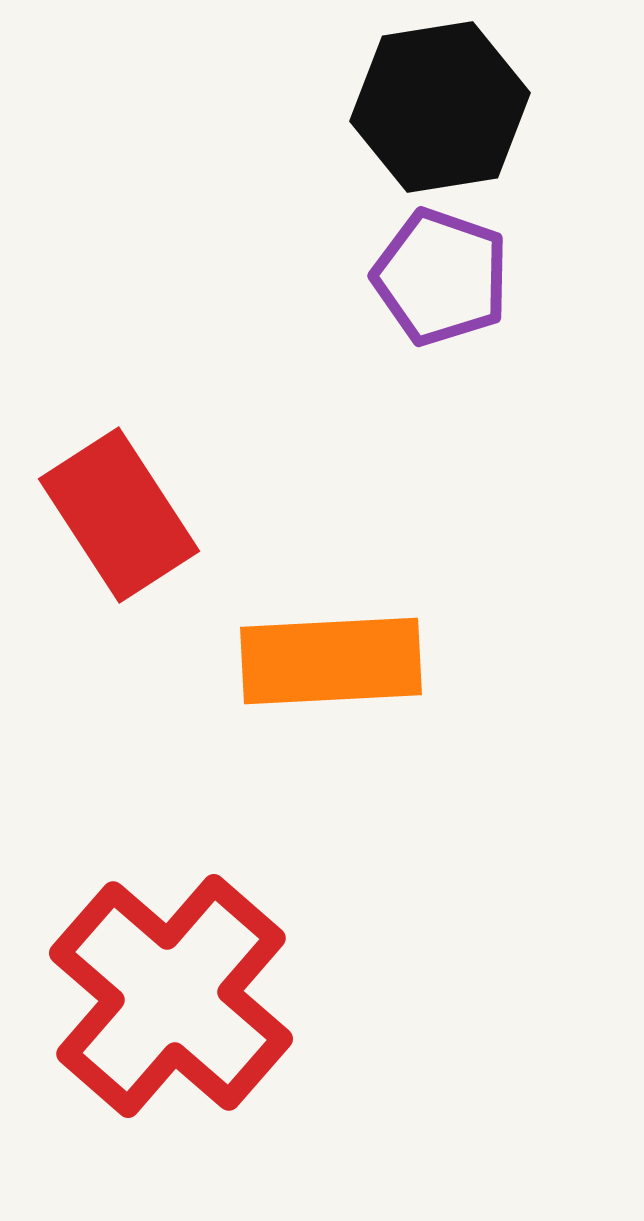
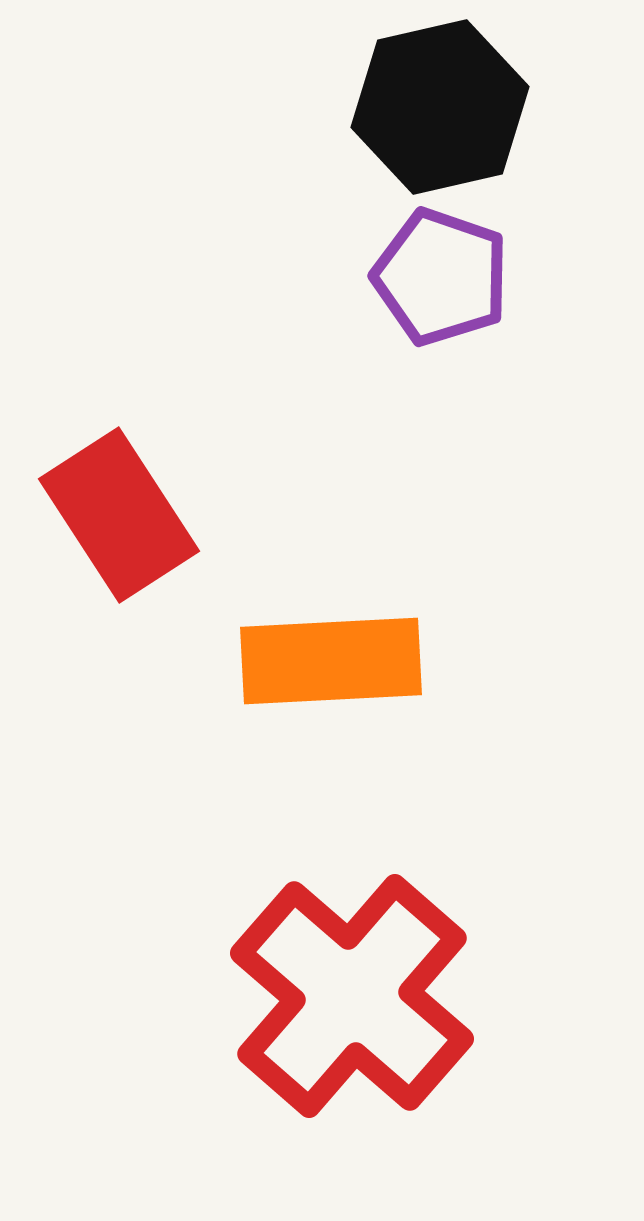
black hexagon: rotated 4 degrees counterclockwise
red cross: moved 181 px right
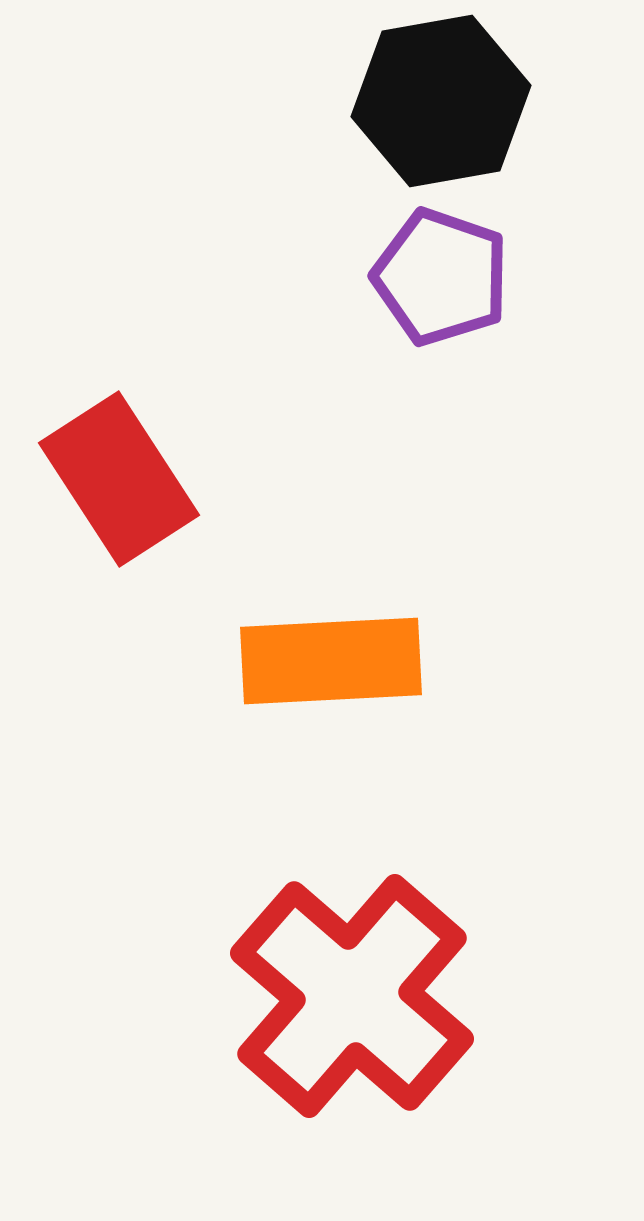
black hexagon: moved 1 px right, 6 px up; rotated 3 degrees clockwise
red rectangle: moved 36 px up
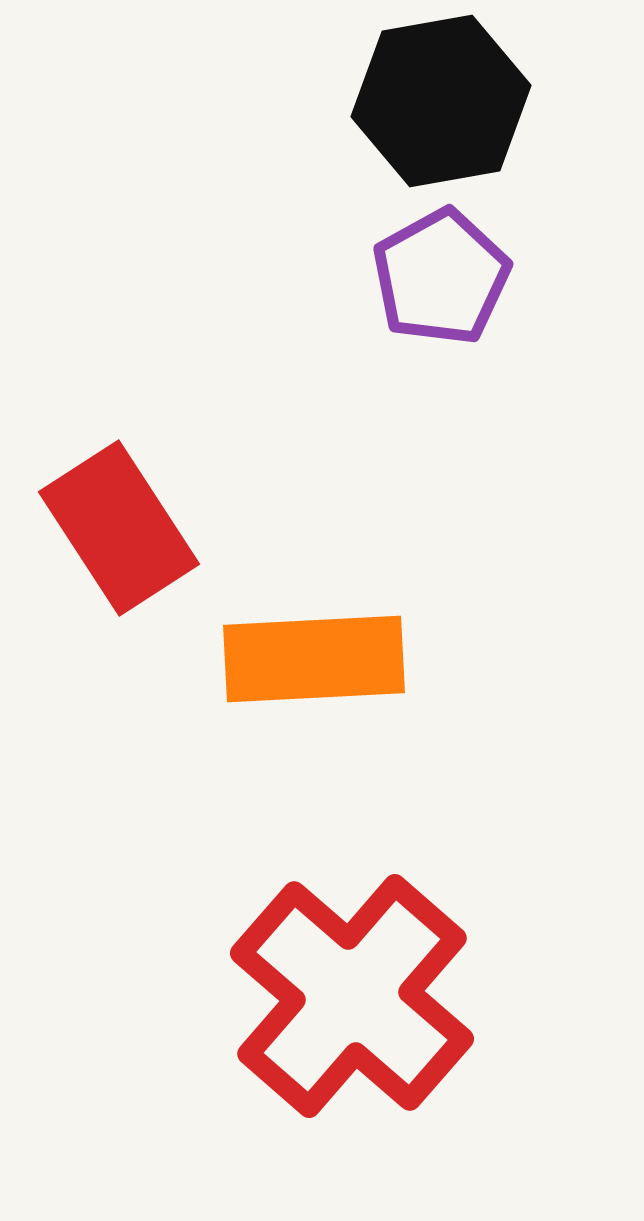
purple pentagon: rotated 24 degrees clockwise
red rectangle: moved 49 px down
orange rectangle: moved 17 px left, 2 px up
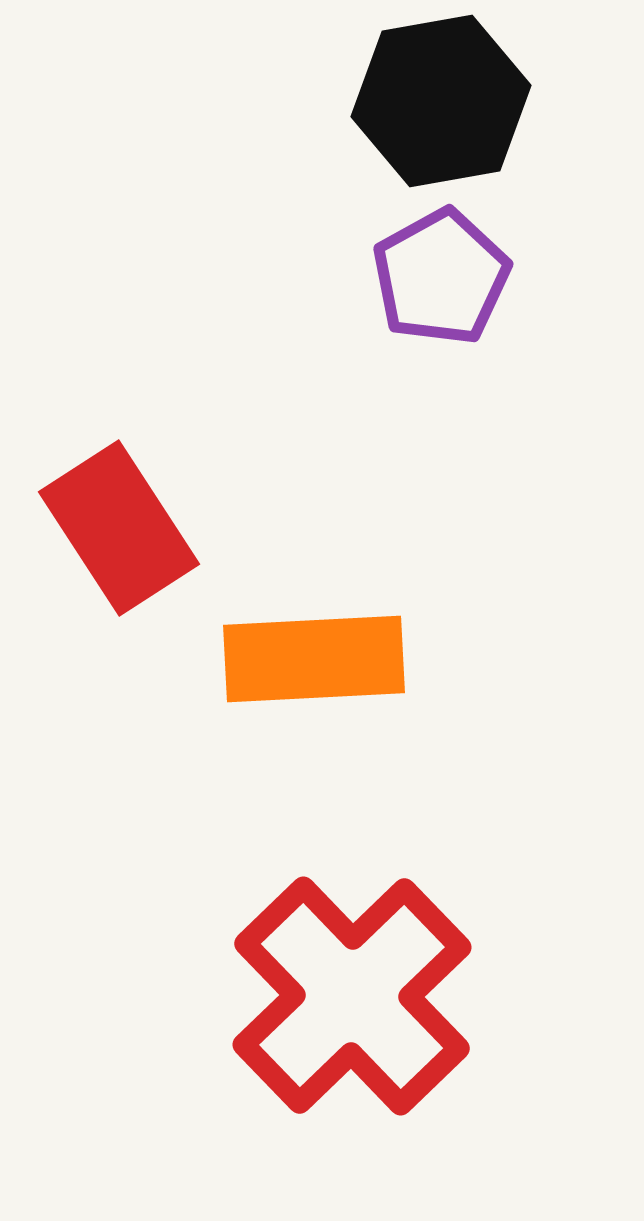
red cross: rotated 5 degrees clockwise
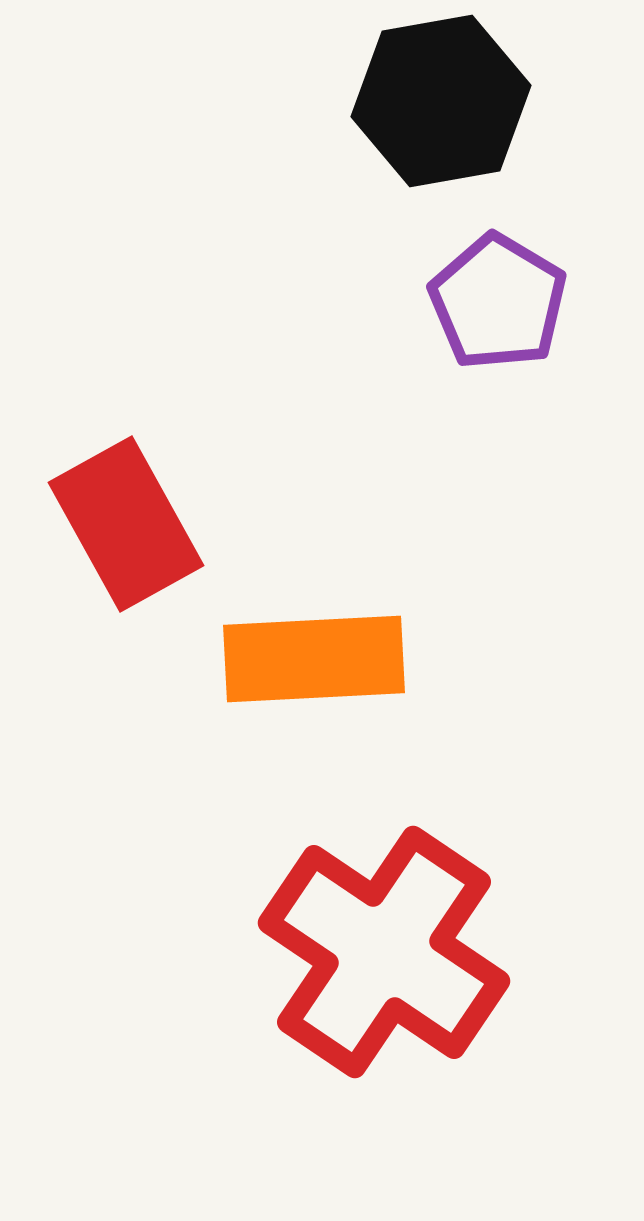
purple pentagon: moved 57 px right, 25 px down; rotated 12 degrees counterclockwise
red rectangle: moved 7 px right, 4 px up; rotated 4 degrees clockwise
red cross: moved 32 px right, 44 px up; rotated 12 degrees counterclockwise
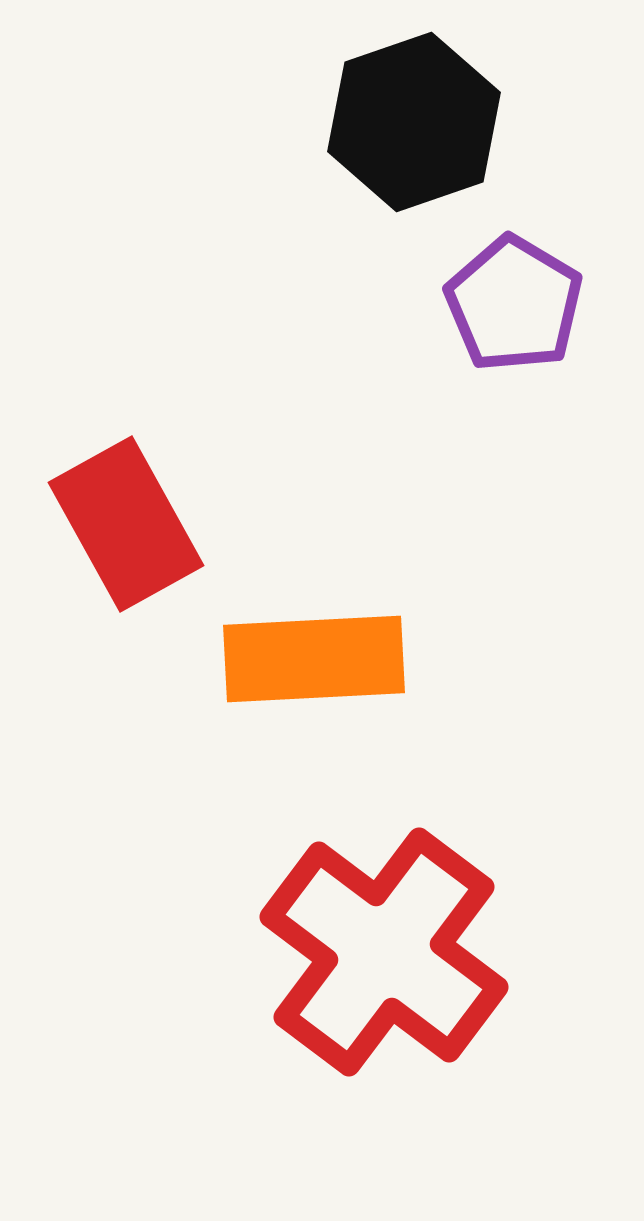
black hexagon: moved 27 px left, 21 px down; rotated 9 degrees counterclockwise
purple pentagon: moved 16 px right, 2 px down
red cross: rotated 3 degrees clockwise
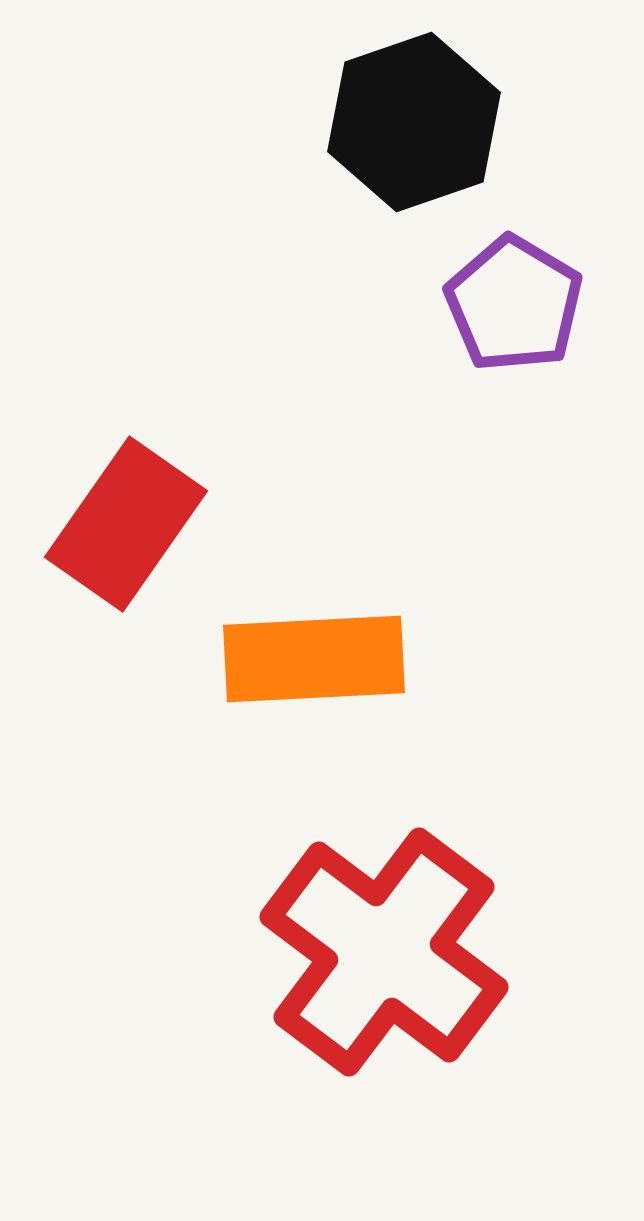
red rectangle: rotated 64 degrees clockwise
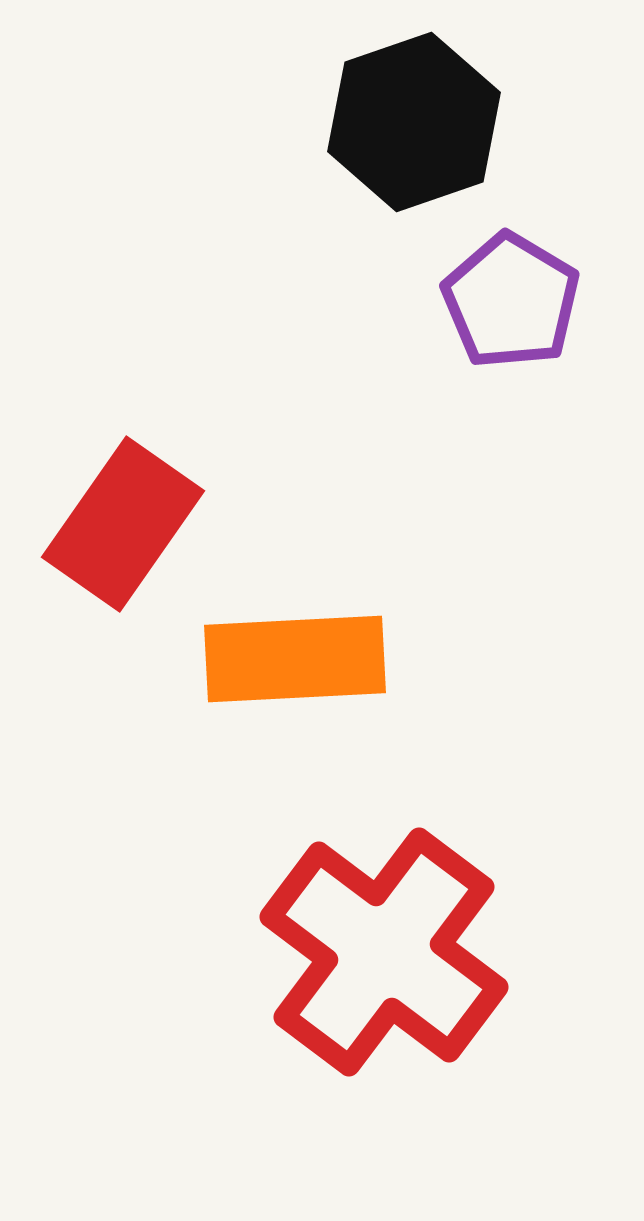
purple pentagon: moved 3 px left, 3 px up
red rectangle: moved 3 px left
orange rectangle: moved 19 px left
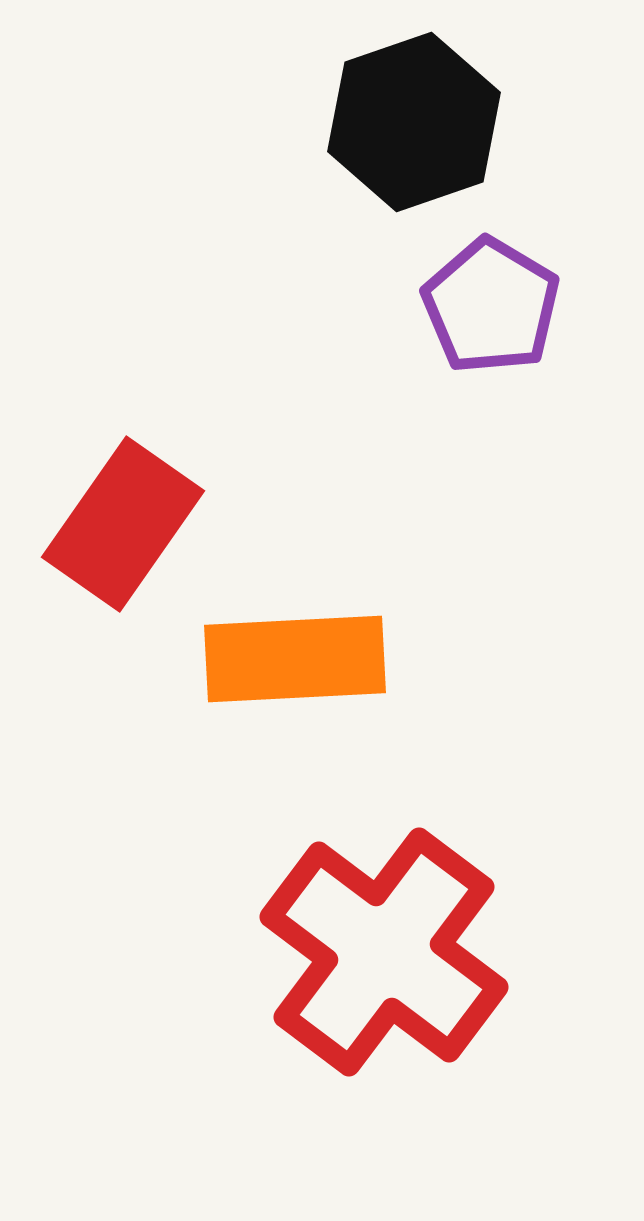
purple pentagon: moved 20 px left, 5 px down
